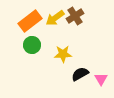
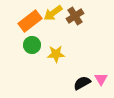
yellow arrow: moved 2 px left, 5 px up
yellow star: moved 7 px left
black semicircle: moved 2 px right, 9 px down
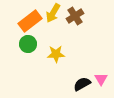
yellow arrow: rotated 24 degrees counterclockwise
green circle: moved 4 px left, 1 px up
black semicircle: moved 1 px down
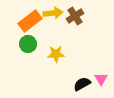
yellow arrow: rotated 126 degrees counterclockwise
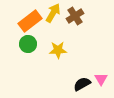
yellow arrow: rotated 54 degrees counterclockwise
yellow star: moved 2 px right, 4 px up
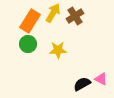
orange rectangle: rotated 20 degrees counterclockwise
pink triangle: rotated 32 degrees counterclockwise
